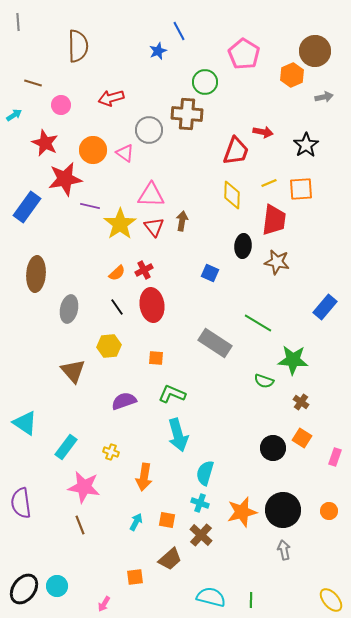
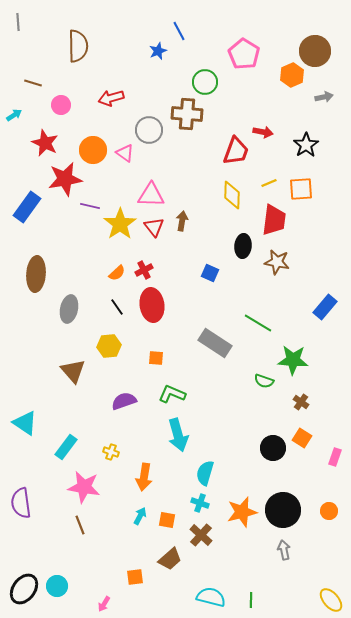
cyan arrow at (136, 522): moved 4 px right, 6 px up
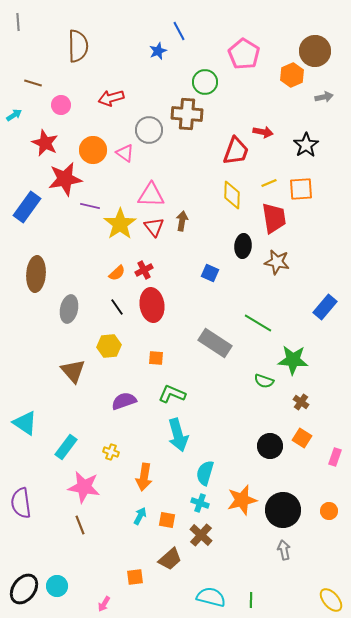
red trapezoid at (274, 220): moved 2 px up; rotated 16 degrees counterclockwise
black circle at (273, 448): moved 3 px left, 2 px up
orange star at (242, 512): moved 12 px up
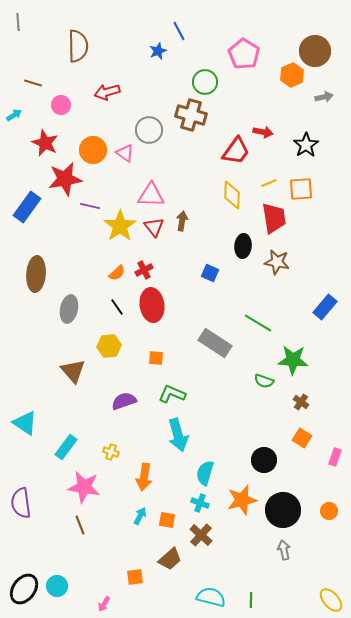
red arrow at (111, 98): moved 4 px left, 6 px up
brown cross at (187, 114): moved 4 px right, 1 px down; rotated 12 degrees clockwise
red trapezoid at (236, 151): rotated 16 degrees clockwise
yellow star at (120, 224): moved 2 px down
black circle at (270, 446): moved 6 px left, 14 px down
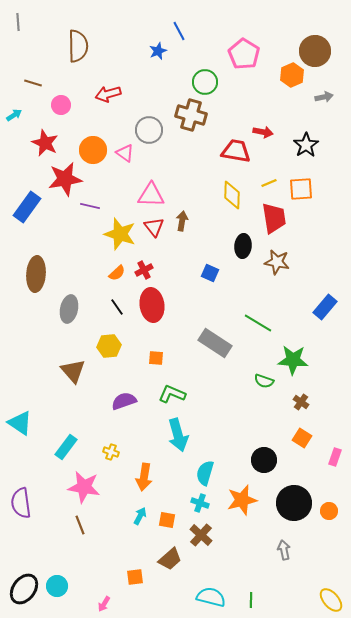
red arrow at (107, 92): moved 1 px right, 2 px down
red trapezoid at (236, 151): rotated 116 degrees counterclockwise
yellow star at (120, 226): moved 8 px down; rotated 20 degrees counterclockwise
cyan triangle at (25, 423): moved 5 px left
black circle at (283, 510): moved 11 px right, 7 px up
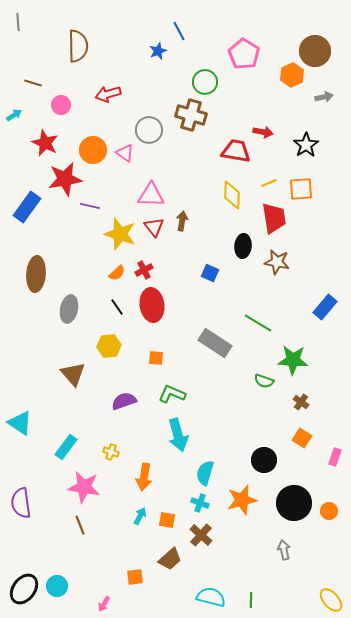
brown triangle at (73, 371): moved 3 px down
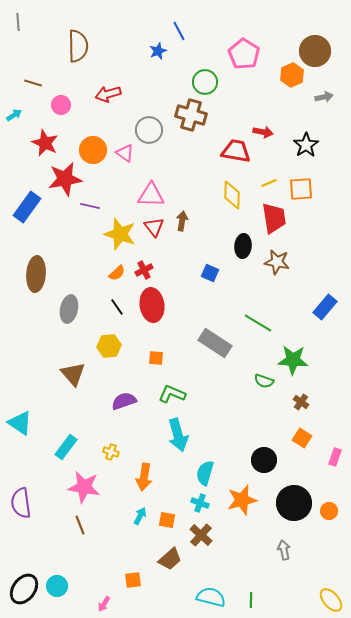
orange square at (135, 577): moved 2 px left, 3 px down
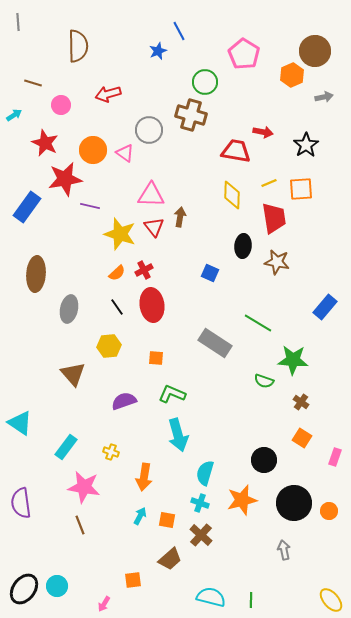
brown arrow at (182, 221): moved 2 px left, 4 px up
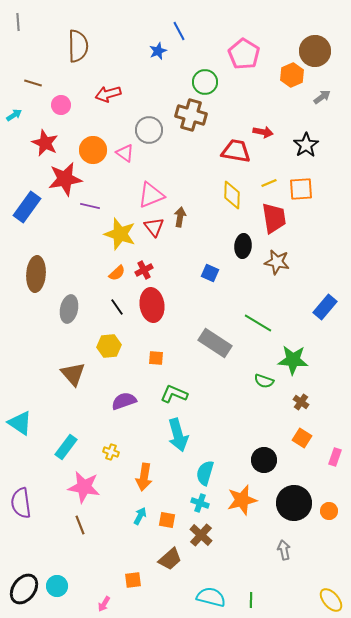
gray arrow at (324, 97): moved 2 px left; rotated 24 degrees counterclockwise
pink triangle at (151, 195): rotated 24 degrees counterclockwise
green L-shape at (172, 394): moved 2 px right
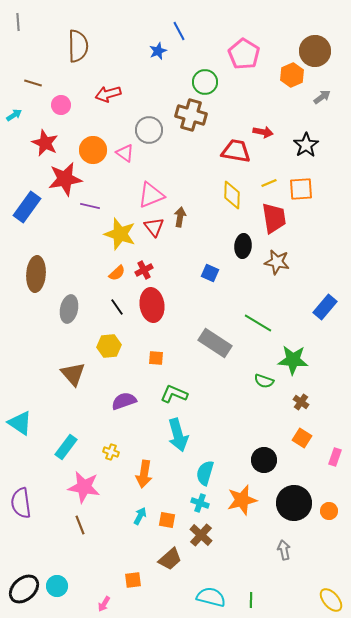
orange arrow at (144, 477): moved 3 px up
black ellipse at (24, 589): rotated 12 degrees clockwise
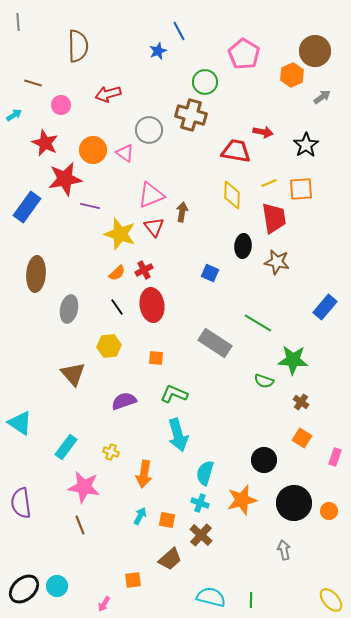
brown arrow at (180, 217): moved 2 px right, 5 px up
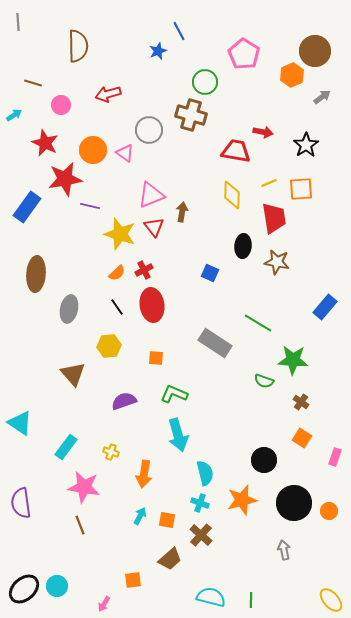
cyan semicircle at (205, 473): rotated 150 degrees clockwise
